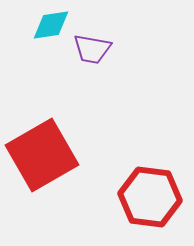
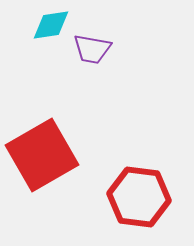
red hexagon: moved 11 px left
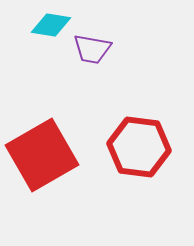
cyan diamond: rotated 18 degrees clockwise
red hexagon: moved 50 px up
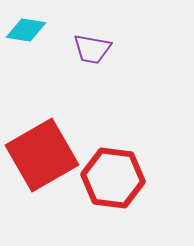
cyan diamond: moved 25 px left, 5 px down
red hexagon: moved 26 px left, 31 px down
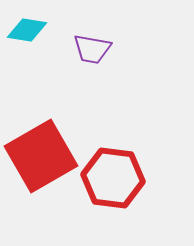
cyan diamond: moved 1 px right
red square: moved 1 px left, 1 px down
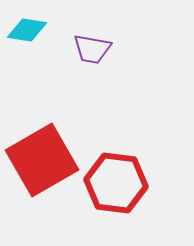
red square: moved 1 px right, 4 px down
red hexagon: moved 3 px right, 5 px down
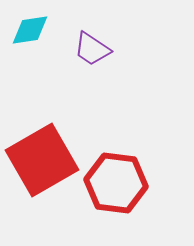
cyan diamond: moved 3 px right; rotated 18 degrees counterclockwise
purple trapezoid: rotated 24 degrees clockwise
